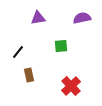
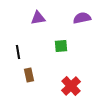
black line: rotated 48 degrees counterclockwise
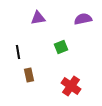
purple semicircle: moved 1 px right, 1 px down
green square: moved 1 px down; rotated 16 degrees counterclockwise
red cross: rotated 12 degrees counterclockwise
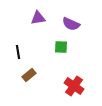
purple semicircle: moved 12 px left, 5 px down; rotated 144 degrees counterclockwise
green square: rotated 24 degrees clockwise
brown rectangle: rotated 64 degrees clockwise
red cross: moved 3 px right
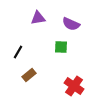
black line: rotated 40 degrees clockwise
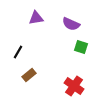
purple triangle: moved 2 px left
green square: moved 20 px right; rotated 16 degrees clockwise
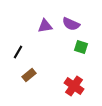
purple triangle: moved 9 px right, 8 px down
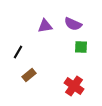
purple semicircle: moved 2 px right
green square: rotated 16 degrees counterclockwise
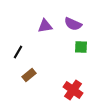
red cross: moved 1 px left, 4 px down
